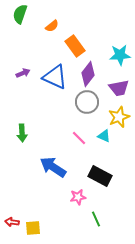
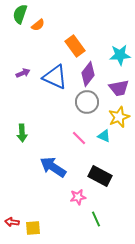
orange semicircle: moved 14 px left, 1 px up
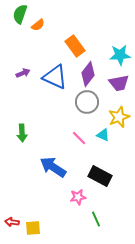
purple trapezoid: moved 5 px up
cyan triangle: moved 1 px left, 1 px up
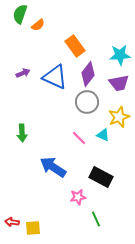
black rectangle: moved 1 px right, 1 px down
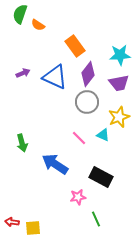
orange semicircle: rotated 72 degrees clockwise
green arrow: moved 10 px down; rotated 12 degrees counterclockwise
blue arrow: moved 2 px right, 3 px up
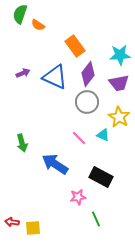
yellow star: rotated 20 degrees counterclockwise
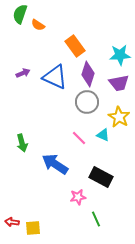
purple diamond: rotated 20 degrees counterclockwise
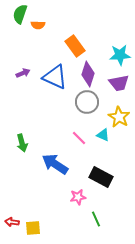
orange semicircle: rotated 32 degrees counterclockwise
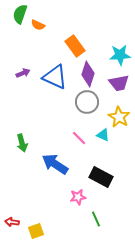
orange semicircle: rotated 24 degrees clockwise
yellow square: moved 3 px right, 3 px down; rotated 14 degrees counterclockwise
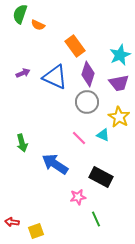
cyan star: rotated 20 degrees counterclockwise
